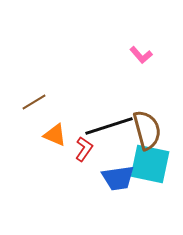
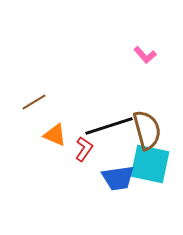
pink L-shape: moved 4 px right
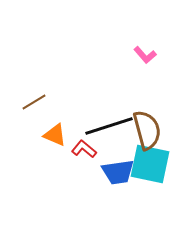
red L-shape: rotated 85 degrees counterclockwise
blue trapezoid: moved 6 px up
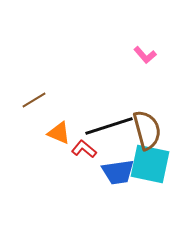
brown line: moved 2 px up
orange triangle: moved 4 px right, 2 px up
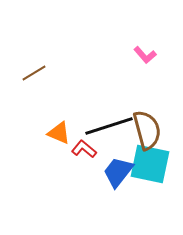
brown line: moved 27 px up
blue trapezoid: rotated 136 degrees clockwise
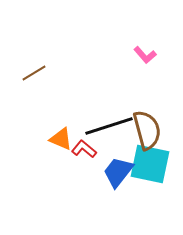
orange triangle: moved 2 px right, 6 px down
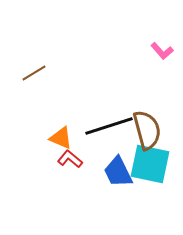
pink L-shape: moved 17 px right, 4 px up
orange triangle: moved 1 px up
red L-shape: moved 14 px left, 10 px down
blue trapezoid: rotated 64 degrees counterclockwise
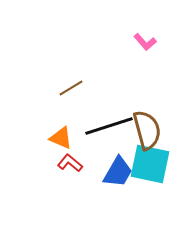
pink L-shape: moved 17 px left, 9 px up
brown line: moved 37 px right, 15 px down
red L-shape: moved 4 px down
blue trapezoid: rotated 124 degrees counterclockwise
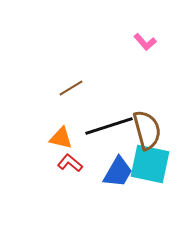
orange triangle: rotated 10 degrees counterclockwise
